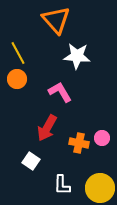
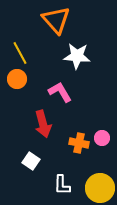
yellow line: moved 2 px right
red arrow: moved 4 px left, 4 px up; rotated 44 degrees counterclockwise
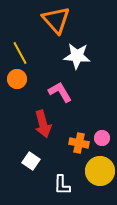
yellow circle: moved 17 px up
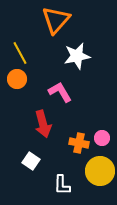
orange triangle: rotated 24 degrees clockwise
white star: rotated 16 degrees counterclockwise
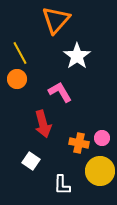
white star: rotated 24 degrees counterclockwise
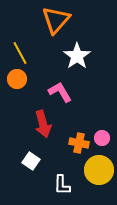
yellow circle: moved 1 px left, 1 px up
